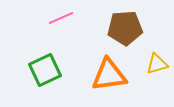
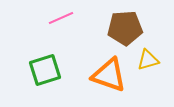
yellow triangle: moved 9 px left, 4 px up
green square: rotated 8 degrees clockwise
orange triangle: rotated 27 degrees clockwise
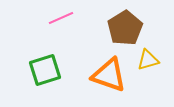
brown pentagon: rotated 28 degrees counterclockwise
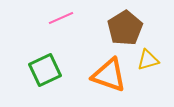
green square: rotated 8 degrees counterclockwise
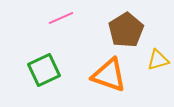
brown pentagon: moved 1 px right, 2 px down
yellow triangle: moved 10 px right
green square: moved 1 px left
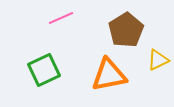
yellow triangle: rotated 10 degrees counterclockwise
orange triangle: rotated 30 degrees counterclockwise
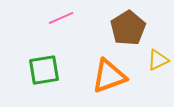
brown pentagon: moved 2 px right, 2 px up
green square: rotated 16 degrees clockwise
orange triangle: moved 1 px down; rotated 9 degrees counterclockwise
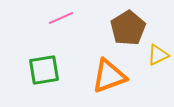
yellow triangle: moved 5 px up
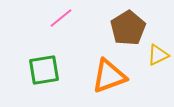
pink line: rotated 15 degrees counterclockwise
